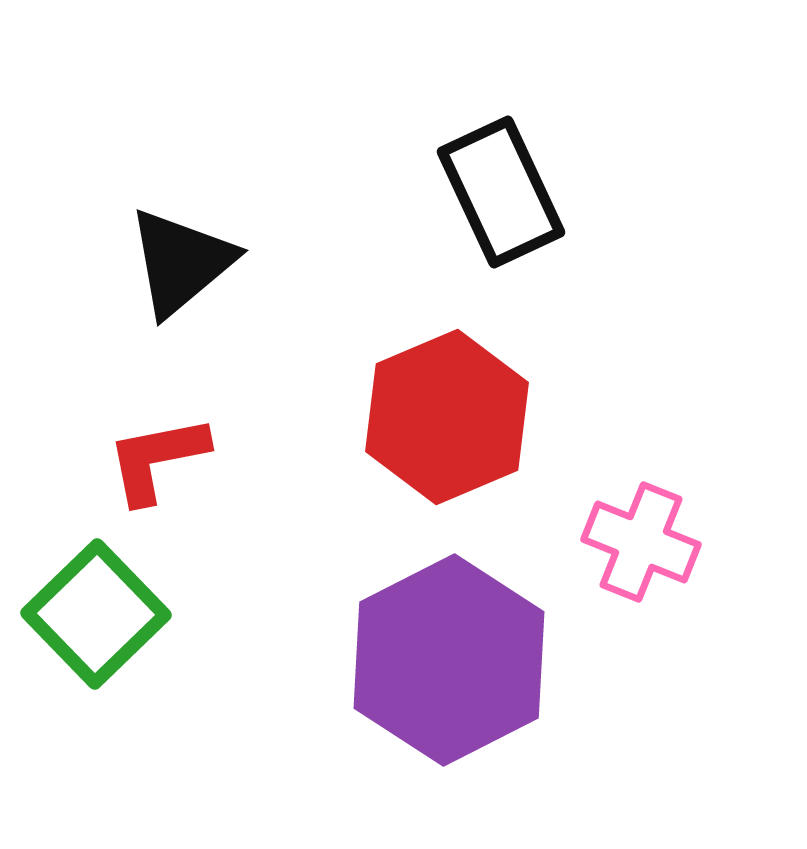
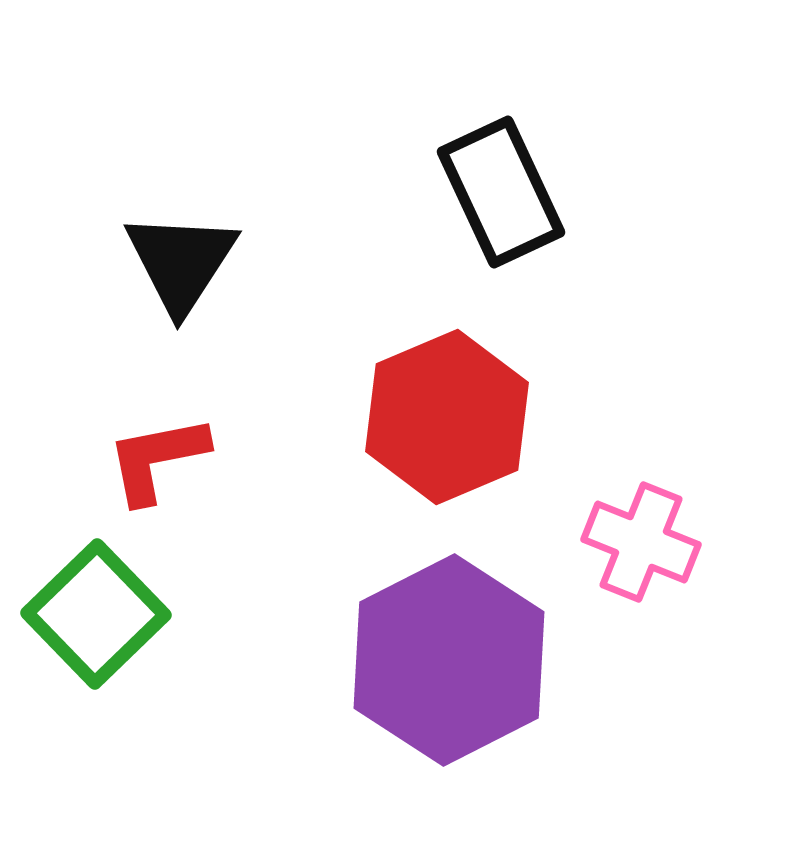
black triangle: rotated 17 degrees counterclockwise
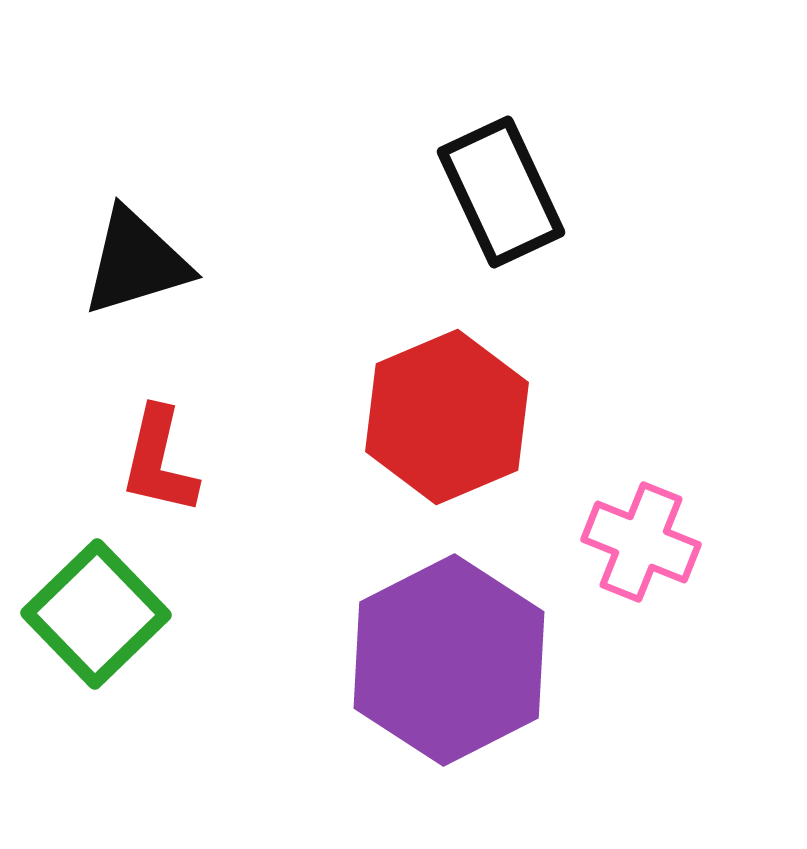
black triangle: moved 45 px left; rotated 40 degrees clockwise
red L-shape: moved 2 px right, 2 px down; rotated 66 degrees counterclockwise
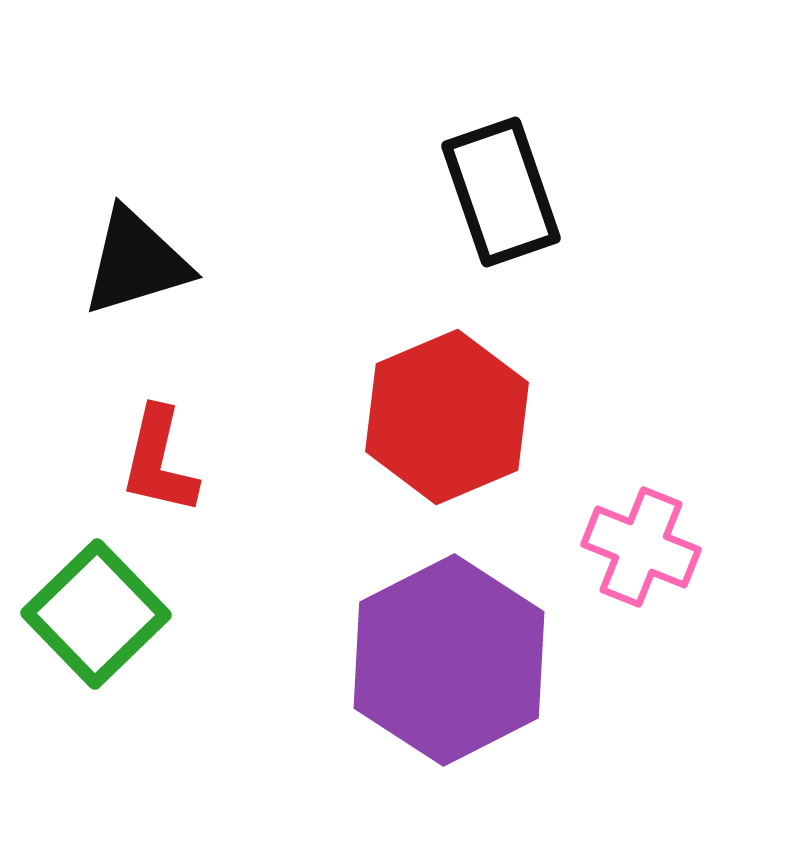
black rectangle: rotated 6 degrees clockwise
pink cross: moved 5 px down
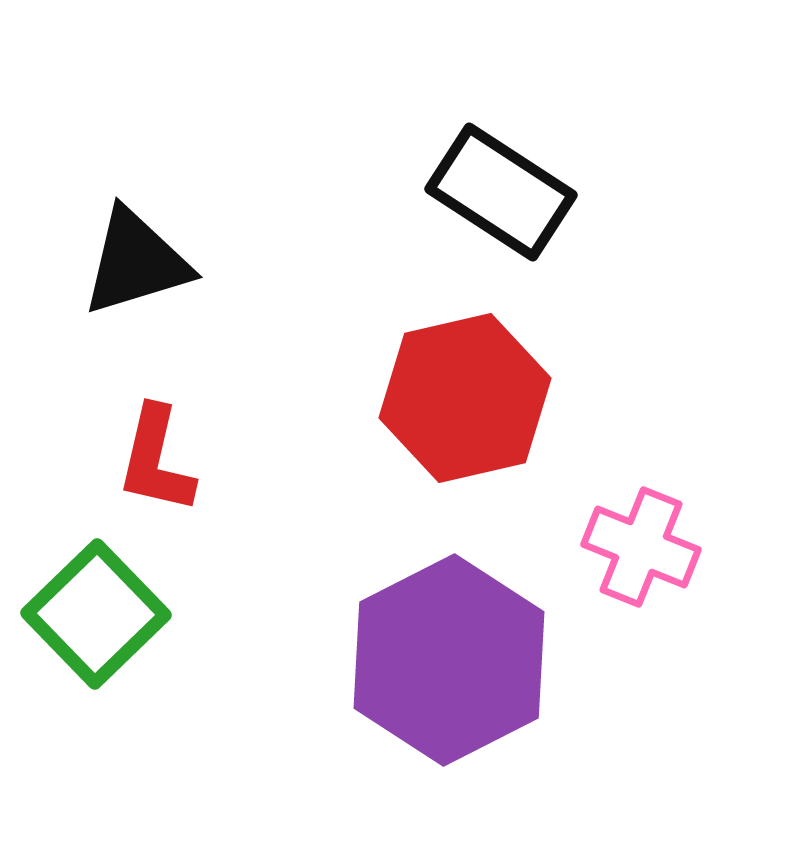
black rectangle: rotated 38 degrees counterclockwise
red hexagon: moved 18 px right, 19 px up; rotated 10 degrees clockwise
red L-shape: moved 3 px left, 1 px up
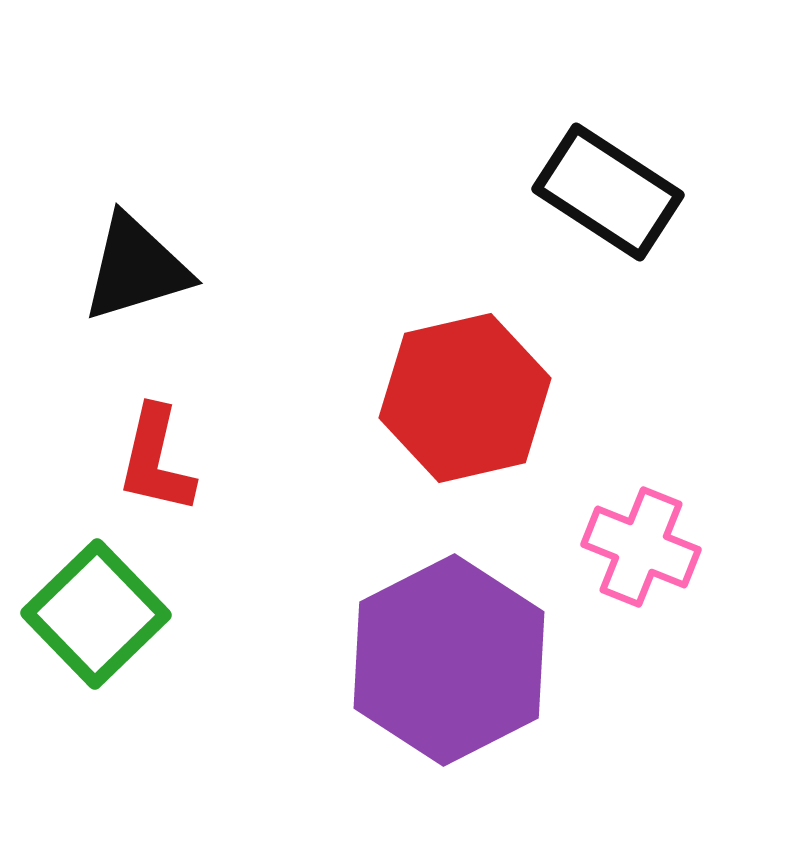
black rectangle: moved 107 px right
black triangle: moved 6 px down
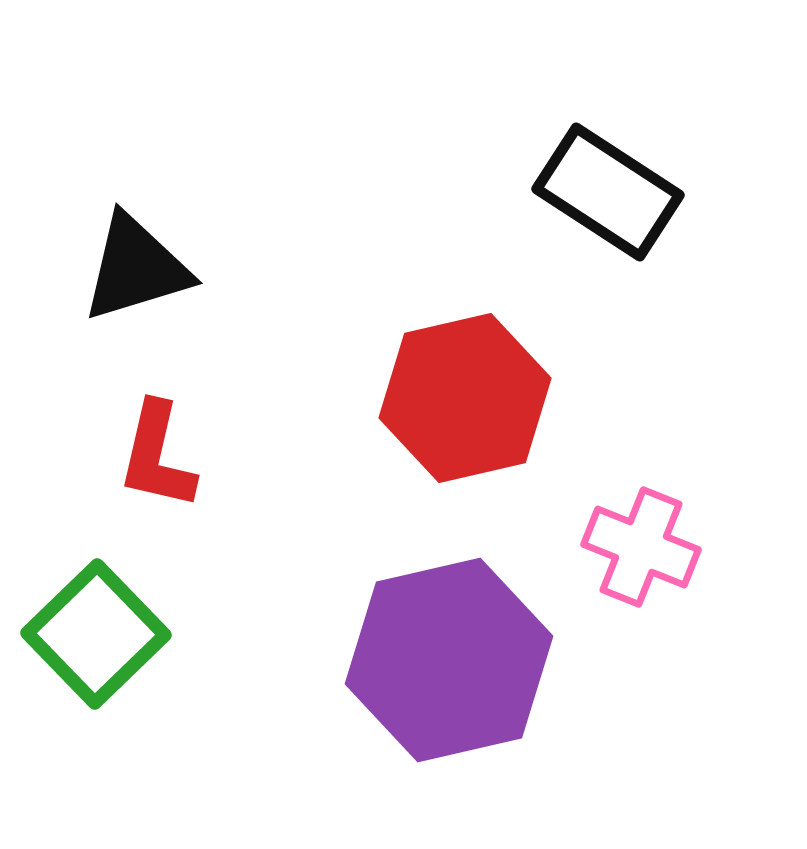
red L-shape: moved 1 px right, 4 px up
green square: moved 20 px down
purple hexagon: rotated 14 degrees clockwise
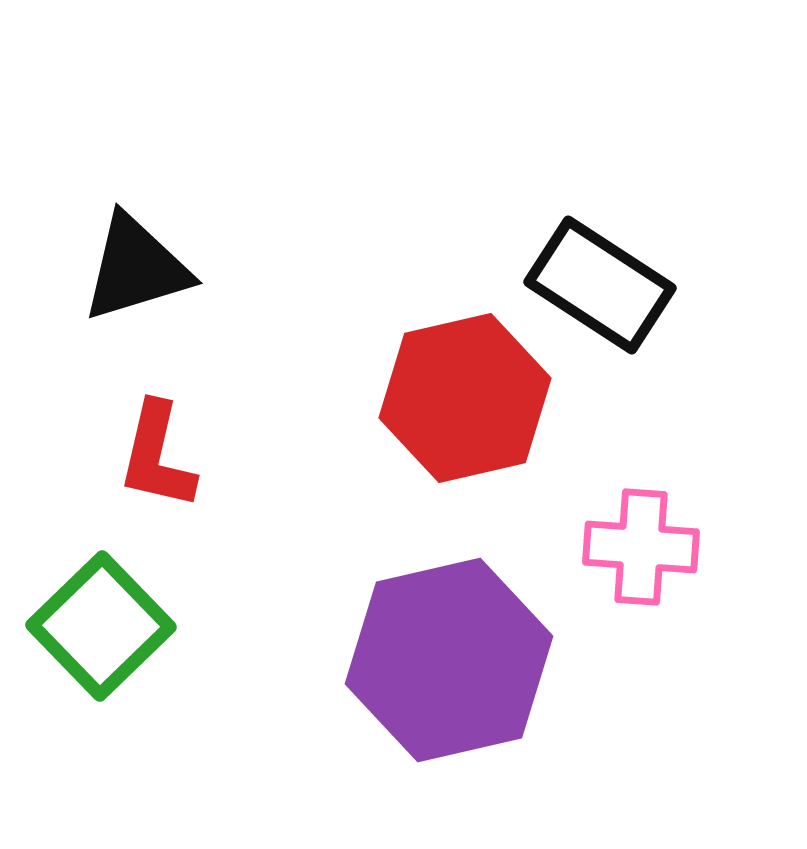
black rectangle: moved 8 px left, 93 px down
pink cross: rotated 18 degrees counterclockwise
green square: moved 5 px right, 8 px up
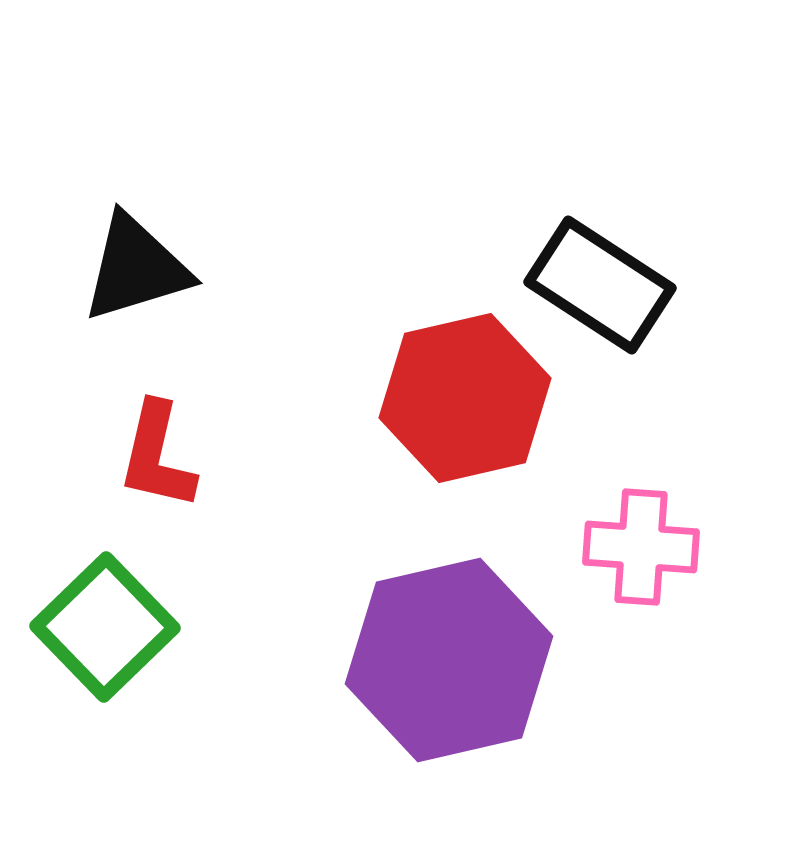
green square: moved 4 px right, 1 px down
